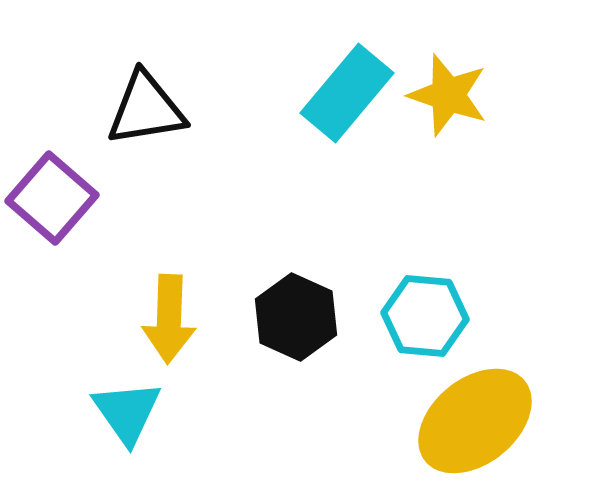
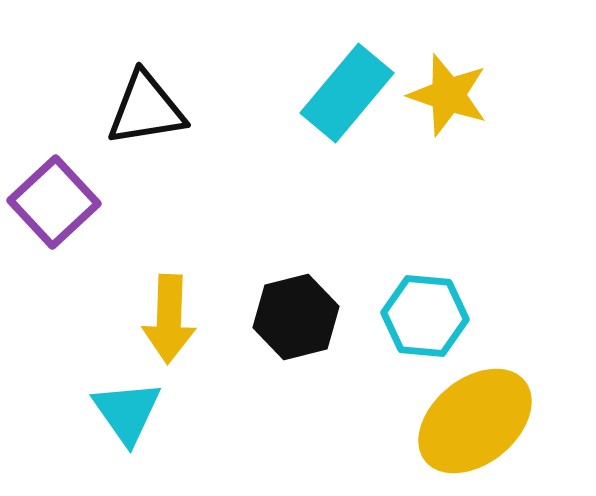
purple square: moved 2 px right, 4 px down; rotated 6 degrees clockwise
black hexagon: rotated 22 degrees clockwise
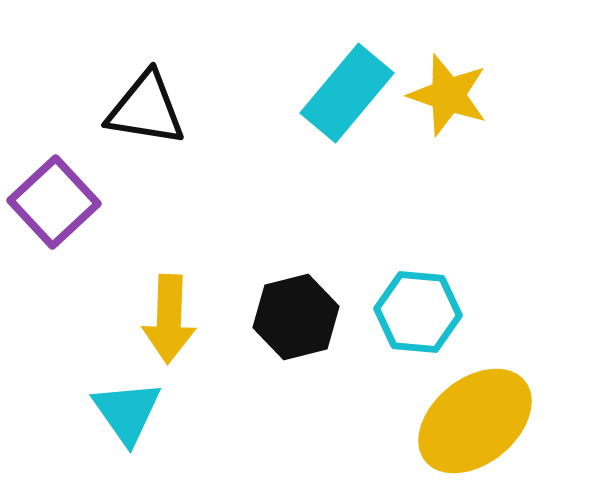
black triangle: rotated 18 degrees clockwise
cyan hexagon: moved 7 px left, 4 px up
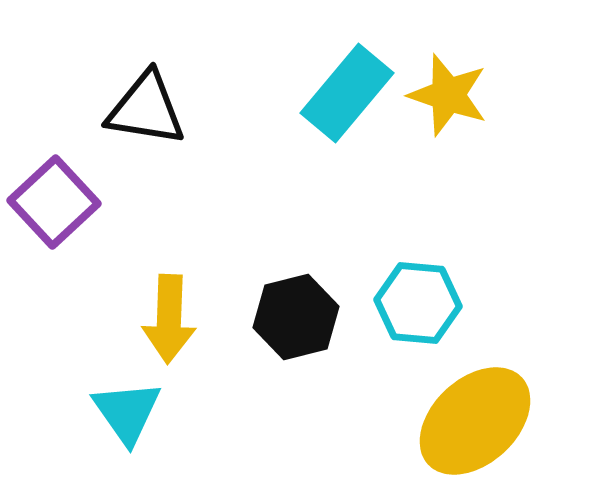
cyan hexagon: moved 9 px up
yellow ellipse: rotated 4 degrees counterclockwise
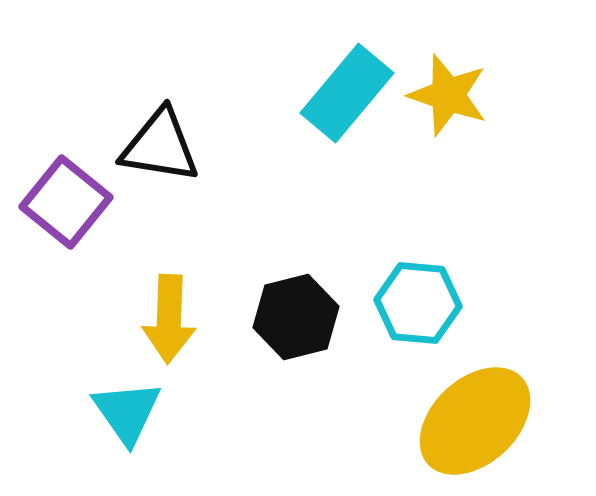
black triangle: moved 14 px right, 37 px down
purple square: moved 12 px right; rotated 8 degrees counterclockwise
